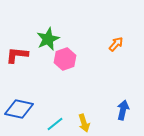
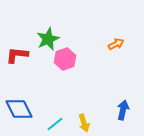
orange arrow: rotated 21 degrees clockwise
blue diamond: rotated 52 degrees clockwise
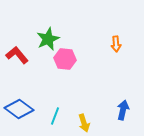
orange arrow: rotated 112 degrees clockwise
red L-shape: rotated 45 degrees clockwise
pink hexagon: rotated 25 degrees clockwise
blue diamond: rotated 28 degrees counterclockwise
cyan line: moved 8 px up; rotated 30 degrees counterclockwise
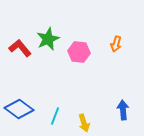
orange arrow: rotated 21 degrees clockwise
red L-shape: moved 3 px right, 7 px up
pink hexagon: moved 14 px right, 7 px up
blue arrow: rotated 18 degrees counterclockwise
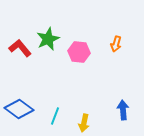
yellow arrow: rotated 30 degrees clockwise
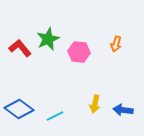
blue arrow: rotated 78 degrees counterclockwise
cyan line: rotated 42 degrees clockwise
yellow arrow: moved 11 px right, 19 px up
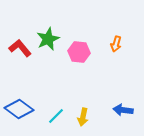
yellow arrow: moved 12 px left, 13 px down
cyan line: moved 1 px right; rotated 18 degrees counterclockwise
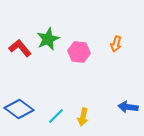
blue arrow: moved 5 px right, 3 px up
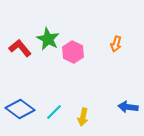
green star: rotated 20 degrees counterclockwise
pink hexagon: moved 6 px left; rotated 20 degrees clockwise
blue diamond: moved 1 px right
cyan line: moved 2 px left, 4 px up
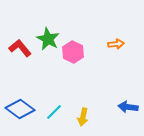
orange arrow: rotated 112 degrees counterclockwise
